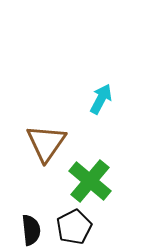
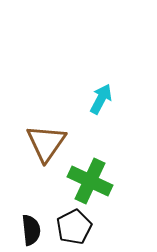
green cross: rotated 15 degrees counterclockwise
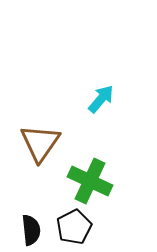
cyan arrow: rotated 12 degrees clockwise
brown triangle: moved 6 px left
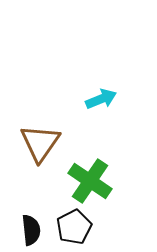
cyan arrow: rotated 28 degrees clockwise
green cross: rotated 9 degrees clockwise
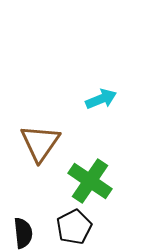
black semicircle: moved 8 px left, 3 px down
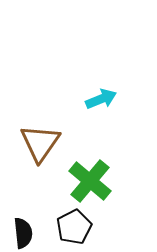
green cross: rotated 6 degrees clockwise
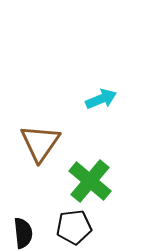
black pentagon: rotated 20 degrees clockwise
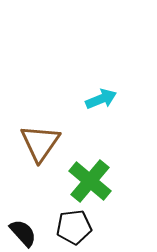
black semicircle: rotated 36 degrees counterclockwise
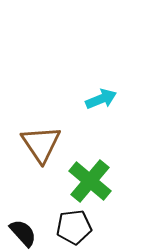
brown triangle: moved 1 px right, 1 px down; rotated 9 degrees counterclockwise
